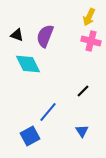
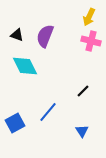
cyan diamond: moved 3 px left, 2 px down
blue square: moved 15 px left, 13 px up
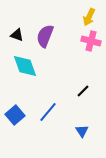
cyan diamond: rotated 8 degrees clockwise
blue square: moved 8 px up; rotated 12 degrees counterclockwise
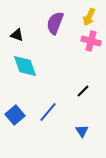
purple semicircle: moved 10 px right, 13 px up
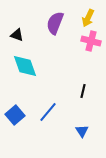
yellow arrow: moved 1 px left, 1 px down
black line: rotated 32 degrees counterclockwise
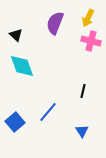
black triangle: moved 1 px left; rotated 24 degrees clockwise
cyan diamond: moved 3 px left
blue square: moved 7 px down
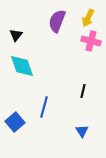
purple semicircle: moved 2 px right, 2 px up
black triangle: rotated 24 degrees clockwise
blue line: moved 4 px left, 5 px up; rotated 25 degrees counterclockwise
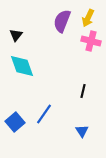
purple semicircle: moved 5 px right
blue line: moved 7 px down; rotated 20 degrees clockwise
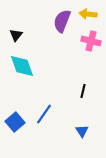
yellow arrow: moved 4 px up; rotated 72 degrees clockwise
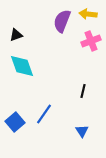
black triangle: rotated 32 degrees clockwise
pink cross: rotated 36 degrees counterclockwise
